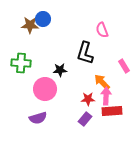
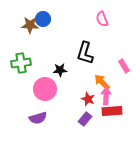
pink semicircle: moved 11 px up
green cross: rotated 12 degrees counterclockwise
red star: rotated 24 degrees clockwise
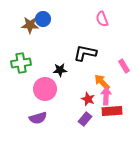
black L-shape: rotated 85 degrees clockwise
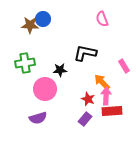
green cross: moved 4 px right
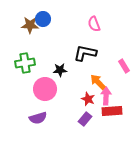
pink semicircle: moved 8 px left, 5 px down
orange arrow: moved 4 px left
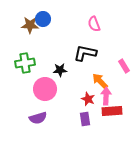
orange arrow: moved 2 px right, 1 px up
purple rectangle: rotated 48 degrees counterclockwise
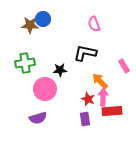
pink arrow: moved 3 px left, 1 px down
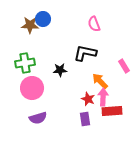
pink circle: moved 13 px left, 1 px up
